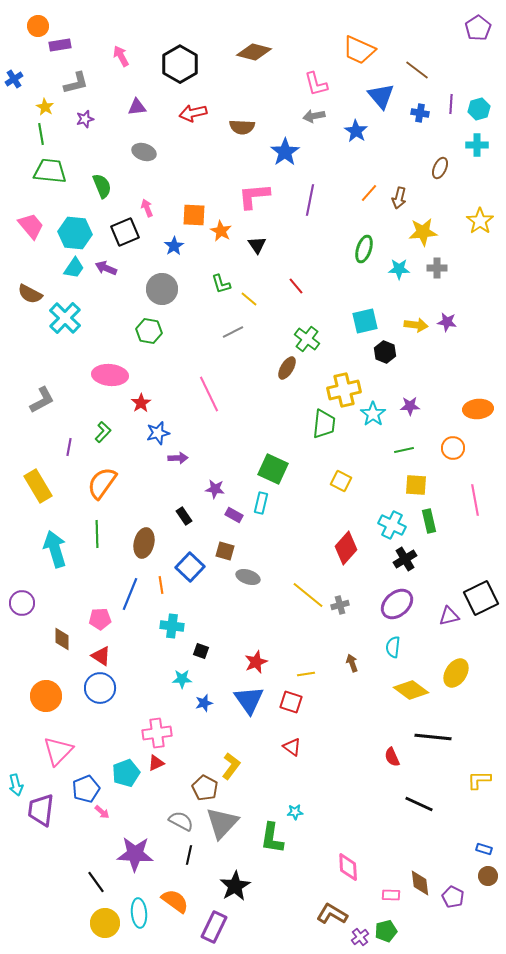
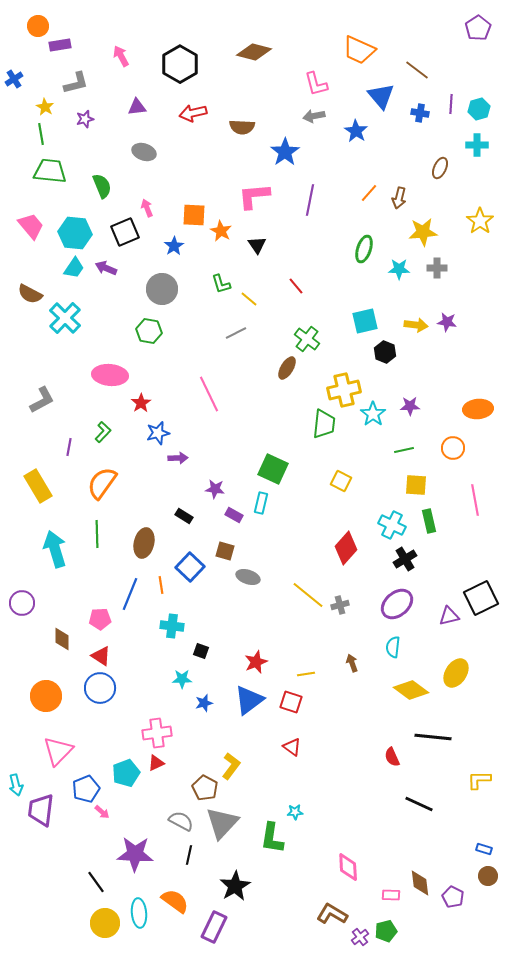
gray line at (233, 332): moved 3 px right, 1 px down
black rectangle at (184, 516): rotated 24 degrees counterclockwise
blue triangle at (249, 700): rotated 28 degrees clockwise
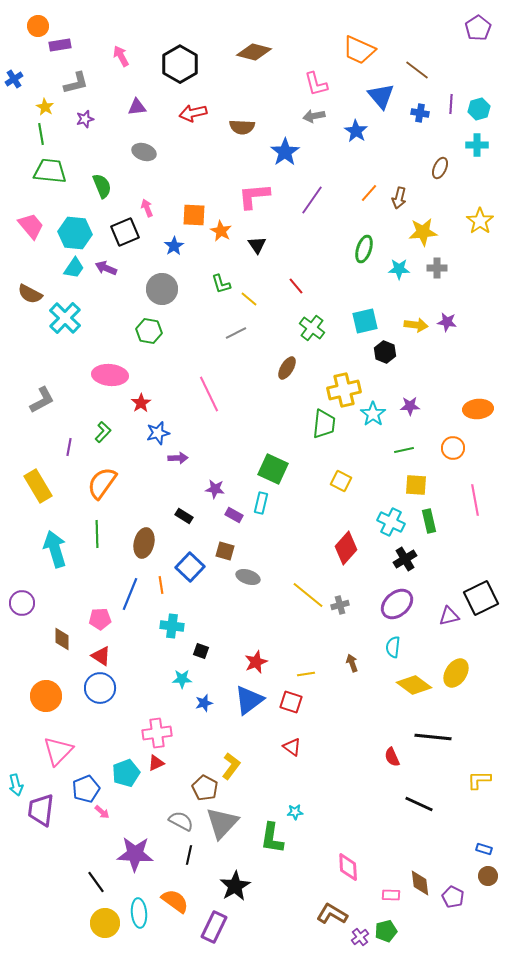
purple line at (310, 200): moved 2 px right; rotated 24 degrees clockwise
green cross at (307, 339): moved 5 px right, 11 px up
cyan cross at (392, 525): moved 1 px left, 3 px up
yellow diamond at (411, 690): moved 3 px right, 5 px up
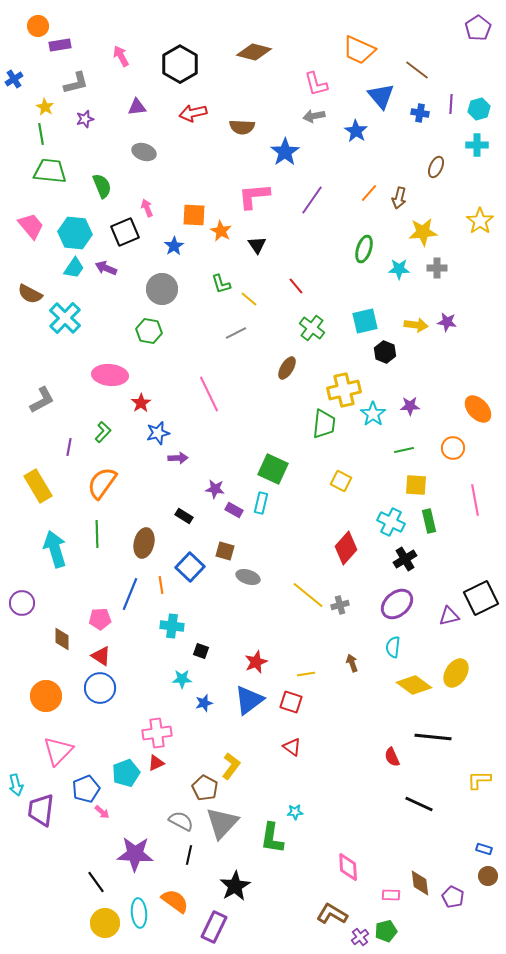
brown ellipse at (440, 168): moved 4 px left, 1 px up
orange ellipse at (478, 409): rotated 52 degrees clockwise
purple rectangle at (234, 515): moved 5 px up
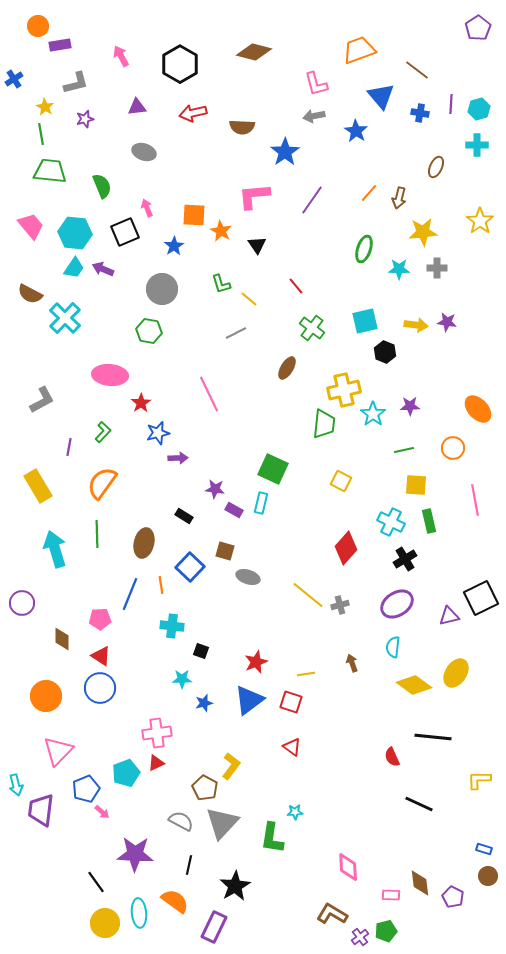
orange trapezoid at (359, 50): rotated 136 degrees clockwise
purple arrow at (106, 268): moved 3 px left, 1 px down
purple ellipse at (397, 604): rotated 8 degrees clockwise
black line at (189, 855): moved 10 px down
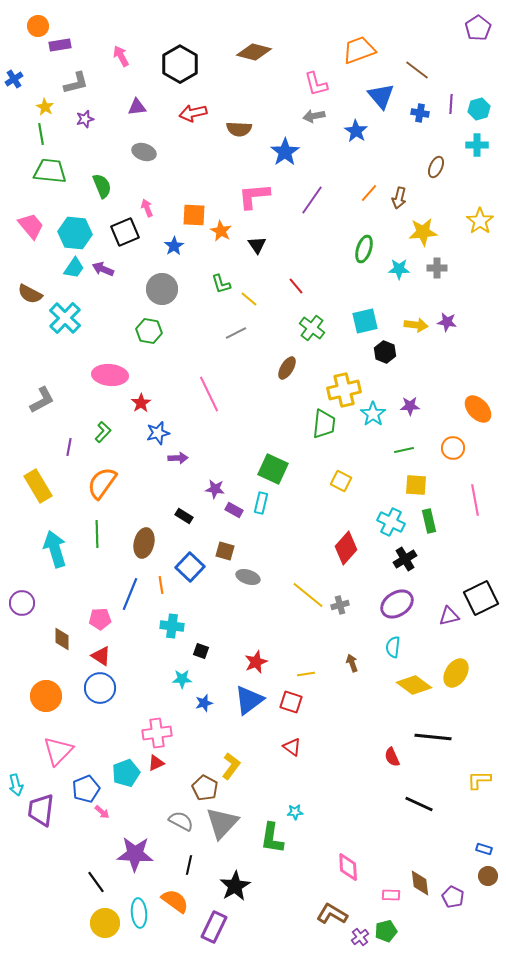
brown semicircle at (242, 127): moved 3 px left, 2 px down
